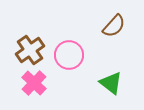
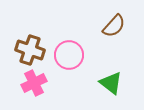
brown cross: rotated 36 degrees counterclockwise
pink cross: rotated 20 degrees clockwise
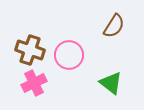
brown semicircle: rotated 10 degrees counterclockwise
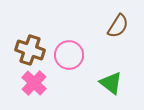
brown semicircle: moved 4 px right
pink cross: rotated 20 degrees counterclockwise
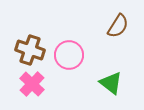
pink cross: moved 2 px left, 1 px down
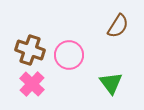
green triangle: rotated 15 degrees clockwise
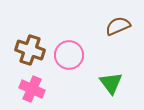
brown semicircle: rotated 145 degrees counterclockwise
pink cross: moved 5 px down; rotated 20 degrees counterclockwise
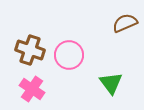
brown semicircle: moved 7 px right, 3 px up
pink cross: rotated 10 degrees clockwise
